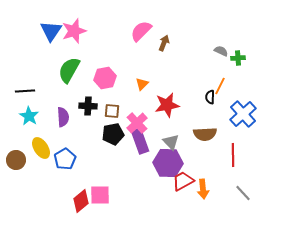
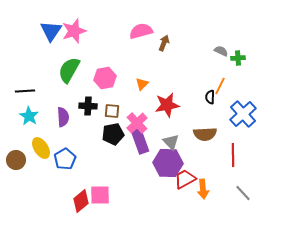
pink semicircle: rotated 30 degrees clockwise
red trapezoid: moved 2 px right, 2 px up
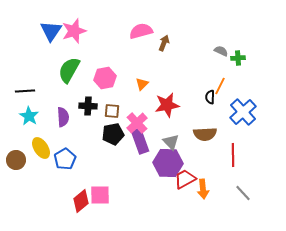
blue cross: moved 2 px up
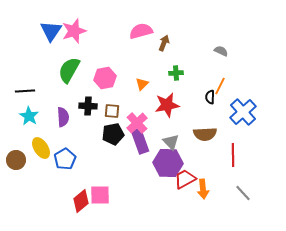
green cross: moved 62 px left, 15 px down
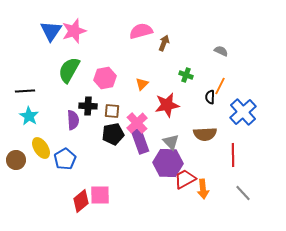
green cross: moved 10 px right, 2 px down; rotated 24 degrees clockwise
purple semicircle: moved 10 px right, 3 px down
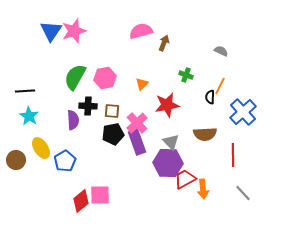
green semicircle: moved 6 px right, 7 px down
purple rectangle: moved 3 px left, 1 px down
blue pentagon: moved 2 px down
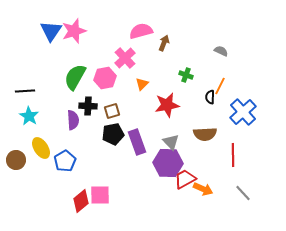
brown square: rotated 21 degrees counterclockwise
pink cross: moved 12 px left, 65 px up
orange arrow: rotated 60 degrees counterclockwise
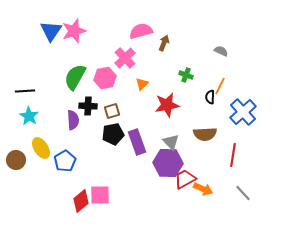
red line: rotated 10 degrees clockwise
